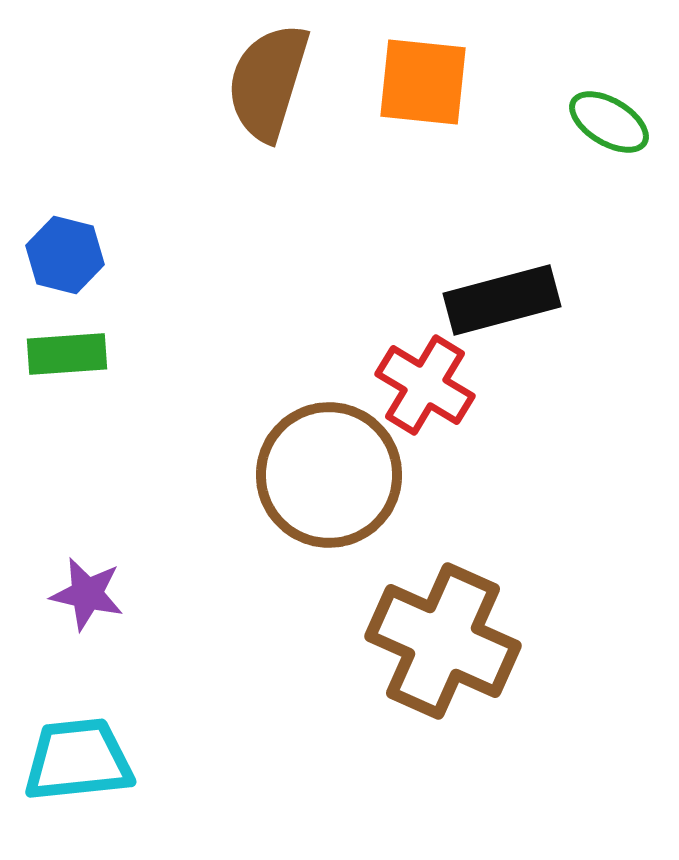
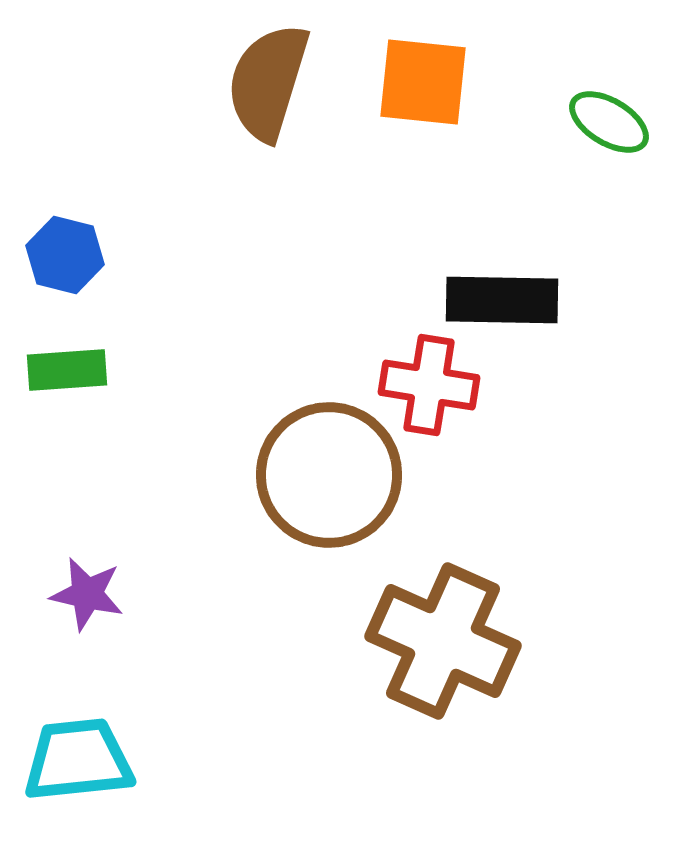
black rectangle: rotated 16 degrees clockwise
green rectangle: moved 16 px down
red cross: moved 4 px right; rotated 22 degrees counterclockwise
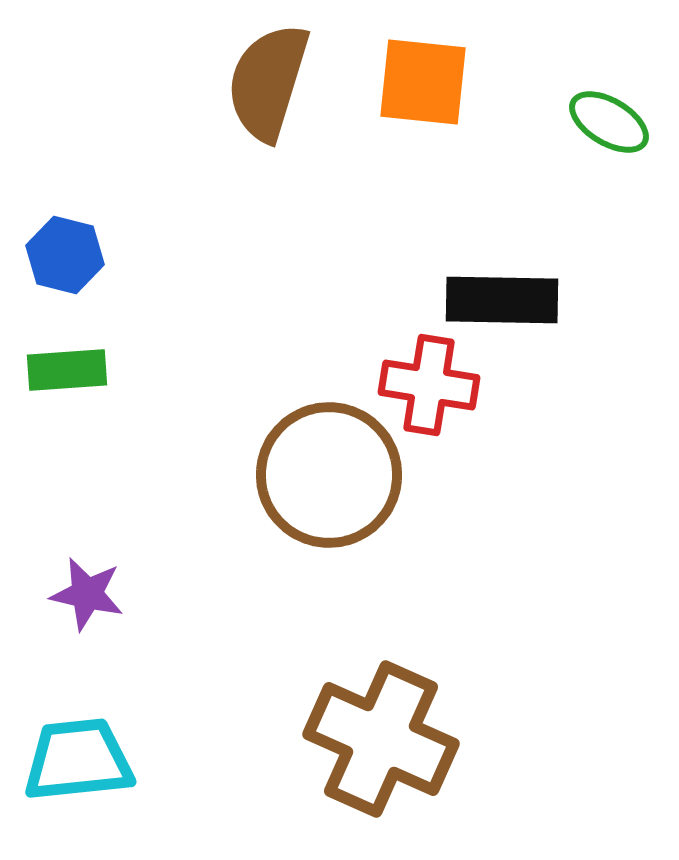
brown cross: moved 62 px left, 98 px down
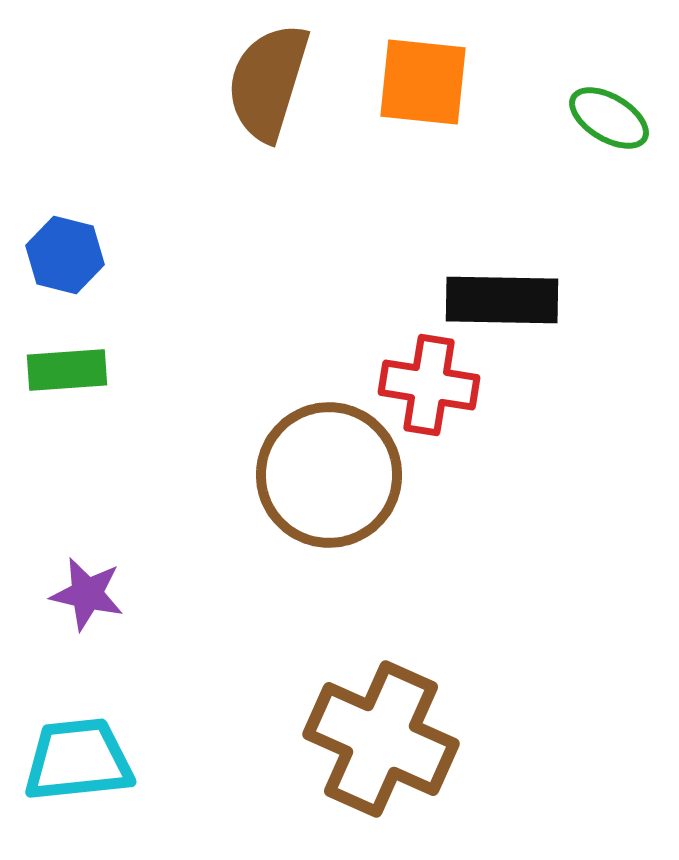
green ellipse: moved 4 px up
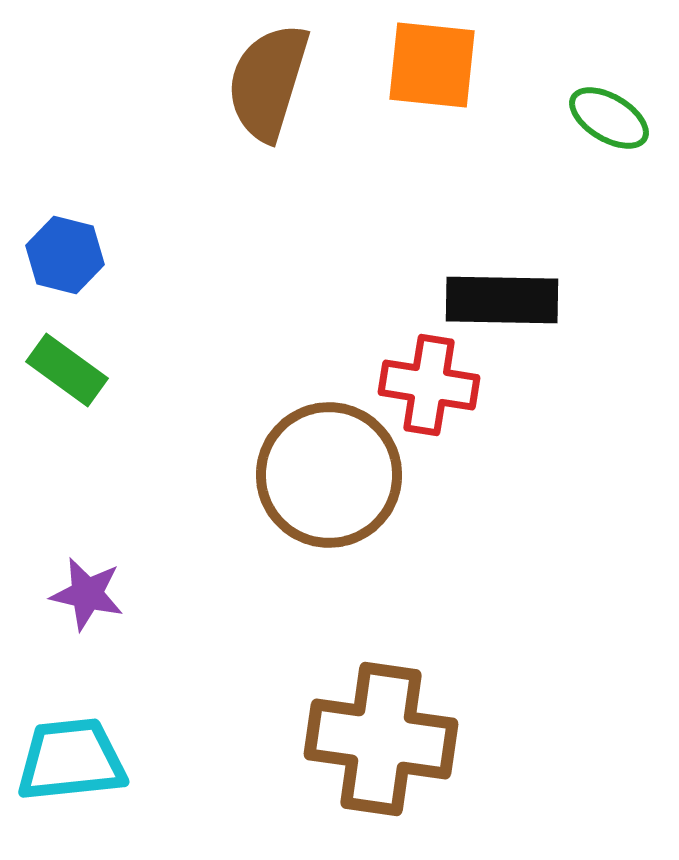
orange square: moved 9 px right, 17 px up
green rectangle: rotated 40 degrees clockwise
brown cross: rotated 16 degrees counterclockwise
cyan trapezoid: moved 7 px left
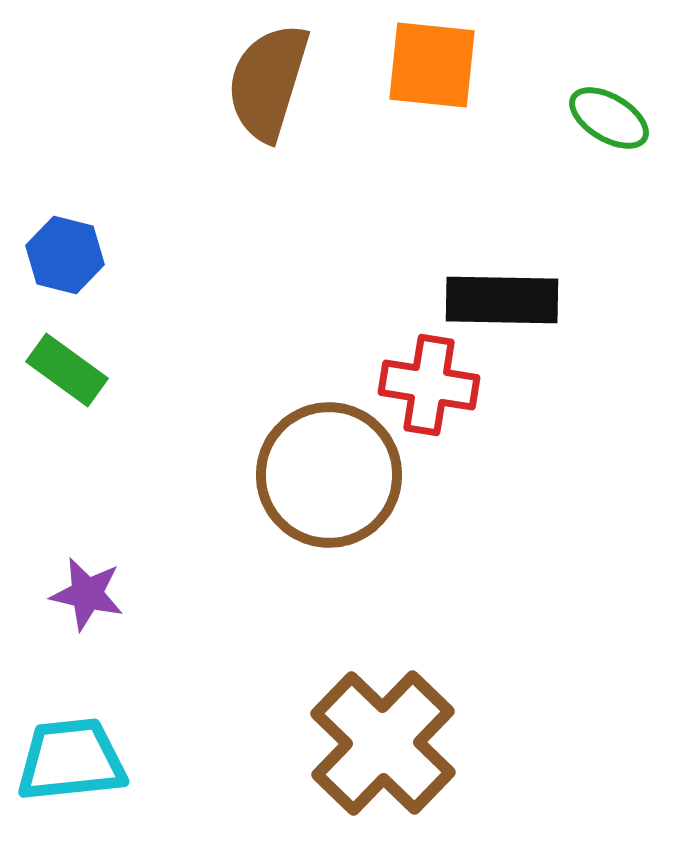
brown cross: moved 2 px right, 4 px down; rotated 36 degrees clockwise
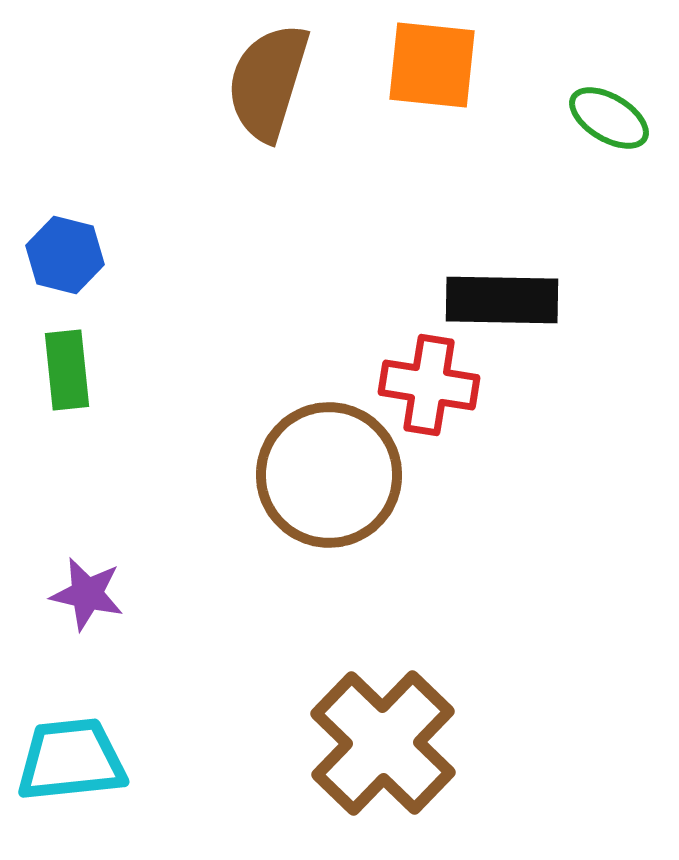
green rectangle: rotated 48 degrees clockwise
